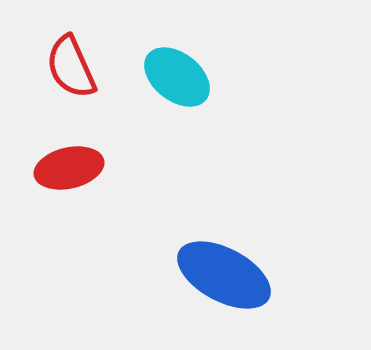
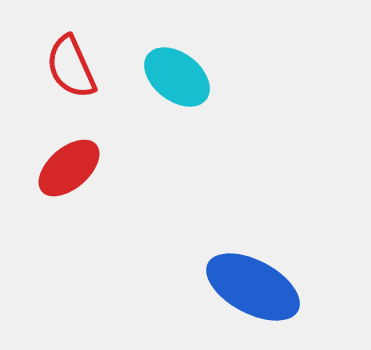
red ellipse: rotated 28 degrees counterclockwise
blue ellipse: moved 29 px right, 12 px down
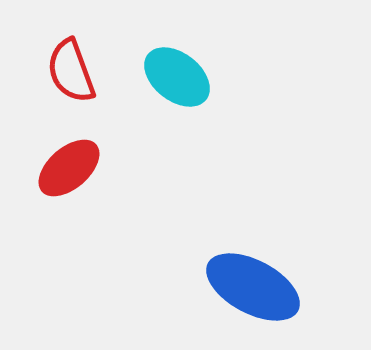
red semicircle: moved 4 px down; rotated 4 degrees clockwise
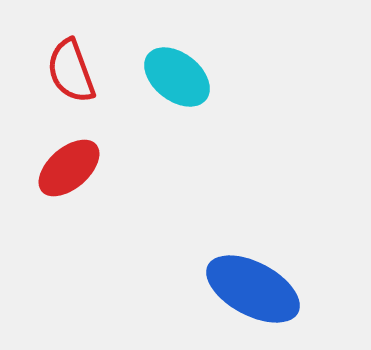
blue ellipse: moved 2 px down
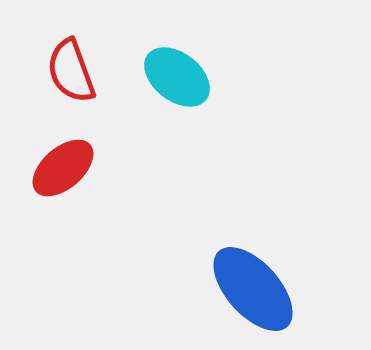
red ellipse: moved 6 px left
blue ellipse: rotated 20 degrees clockwise
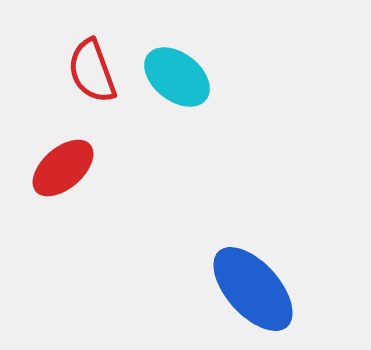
red semicircle: moved 21 px right
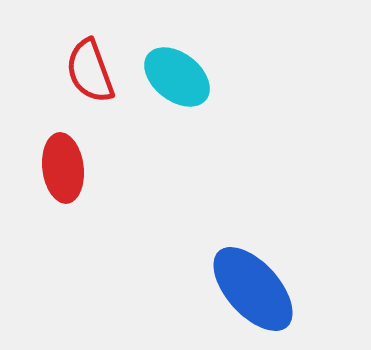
red semicircle: moved 2 px left
red ellipse: rotated 56 degrees counterclockwise
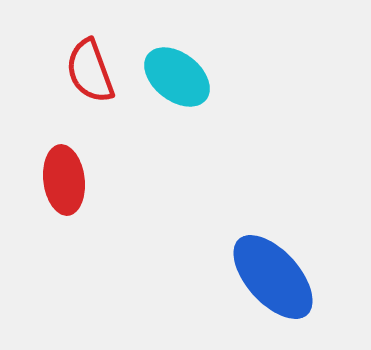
red ellipse: moved 1 px right, 12 px down
blue ellipse: moved 20 px right, 12 px up
